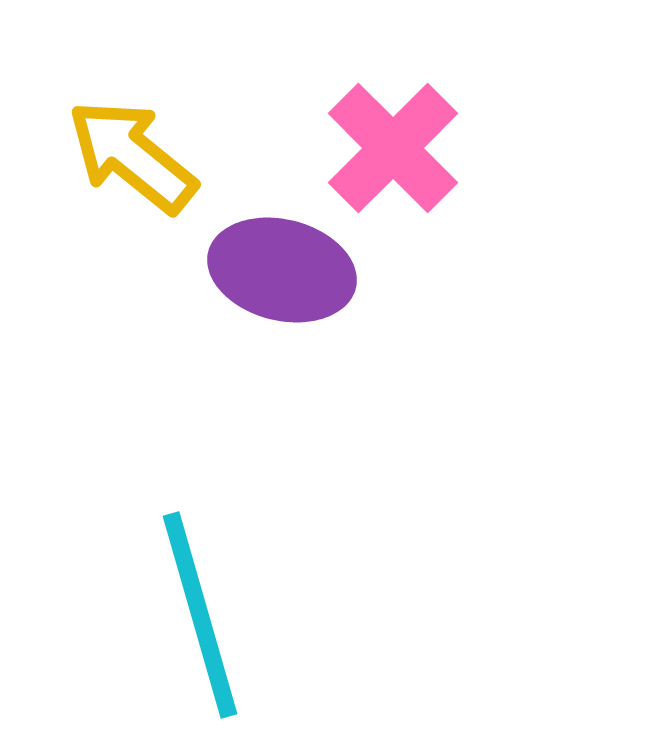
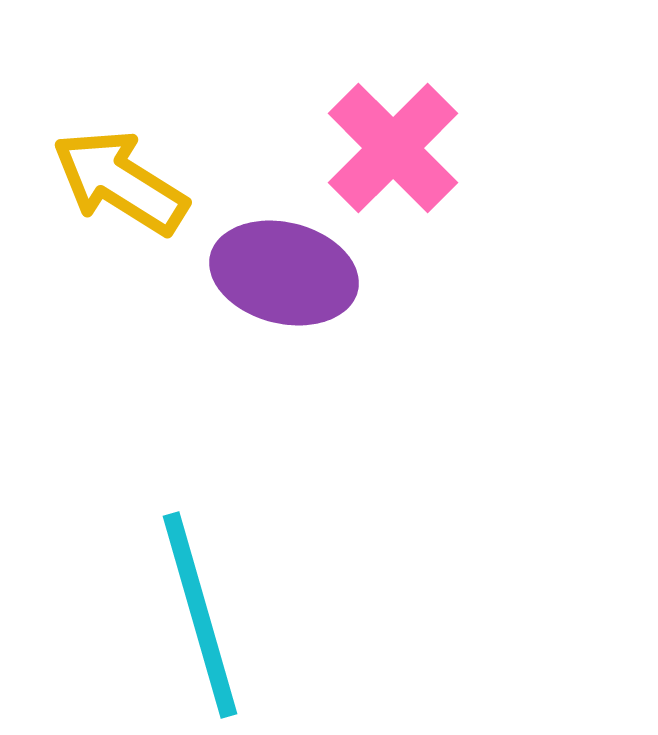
yellow arrow: moved 12 px left, 26 px down; rotated 7 degrees counterclockwise
purple ellipse: moved 2 px right, 3 px down
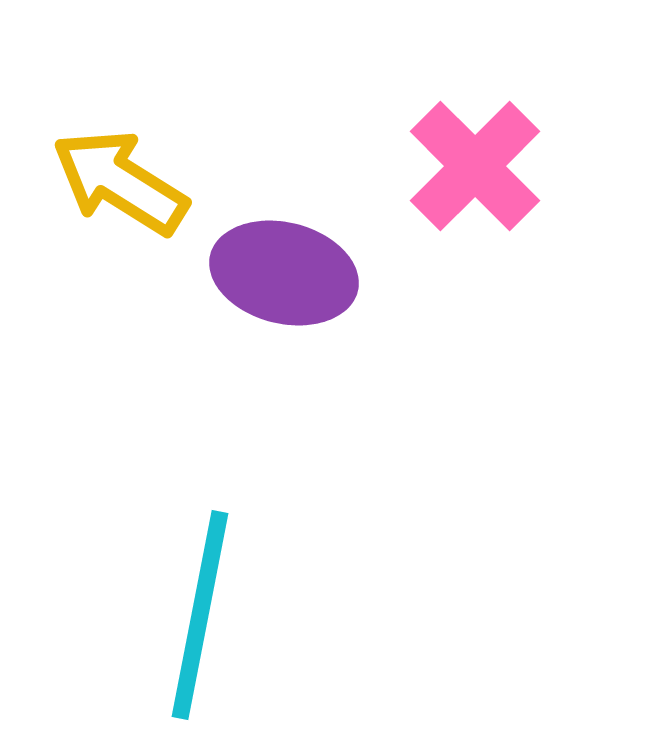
pink cross: moved 82 px right, 18 px down
cyan line: rotated 27 degrees clockwise
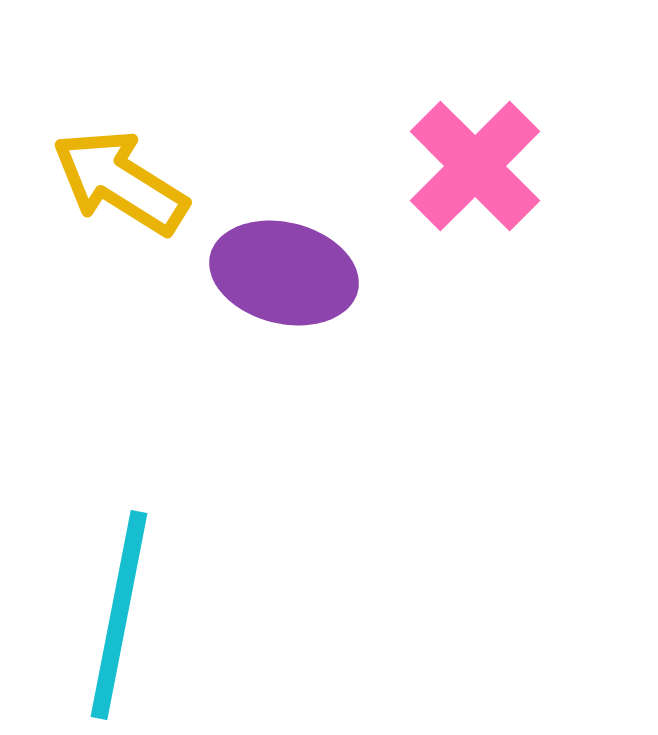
cyan line: moved 81 px left
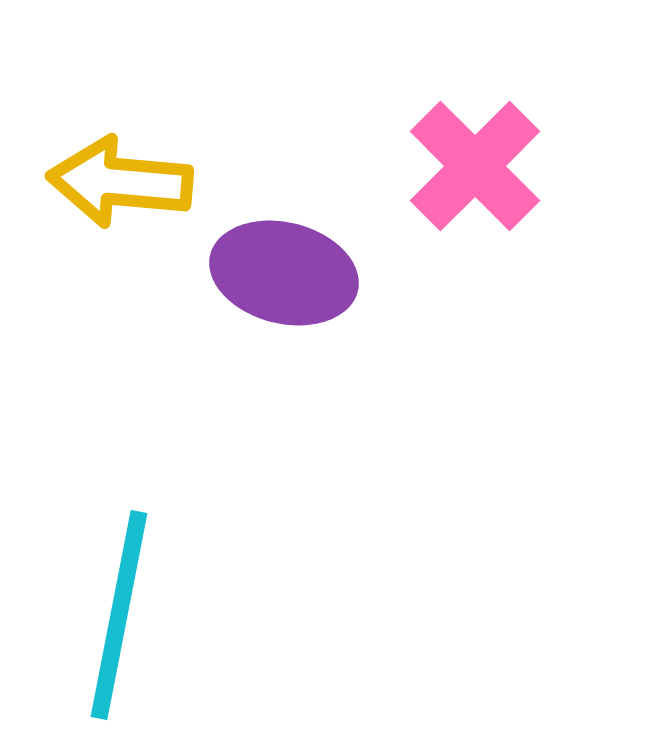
yellow arrow: rotated 27 degrees counterclockwise
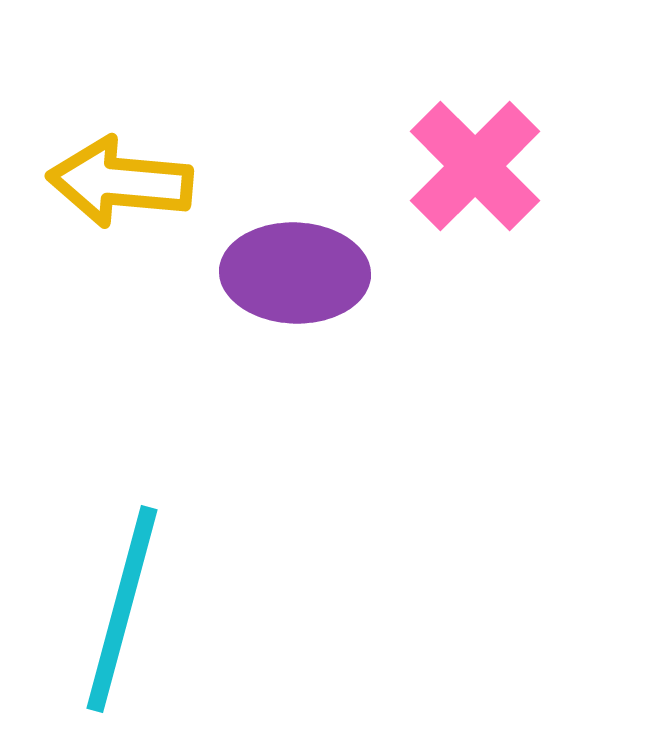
purple ellipse: moved 11 px right; rotated 12 degrees counterclockwise
cyan line: moved 3 px right, 6 px up; rotated 4 degrees clockwise
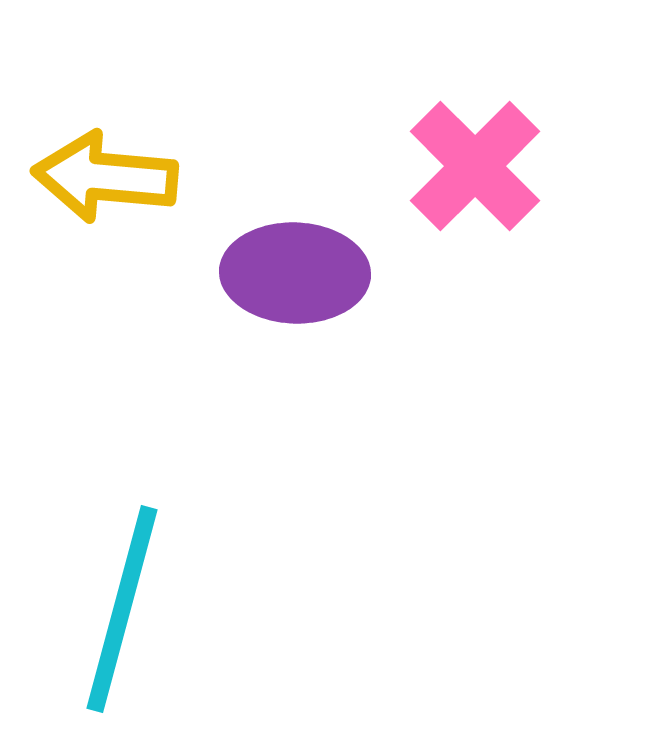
yellow arrow: moved 15 px left, 5 px up
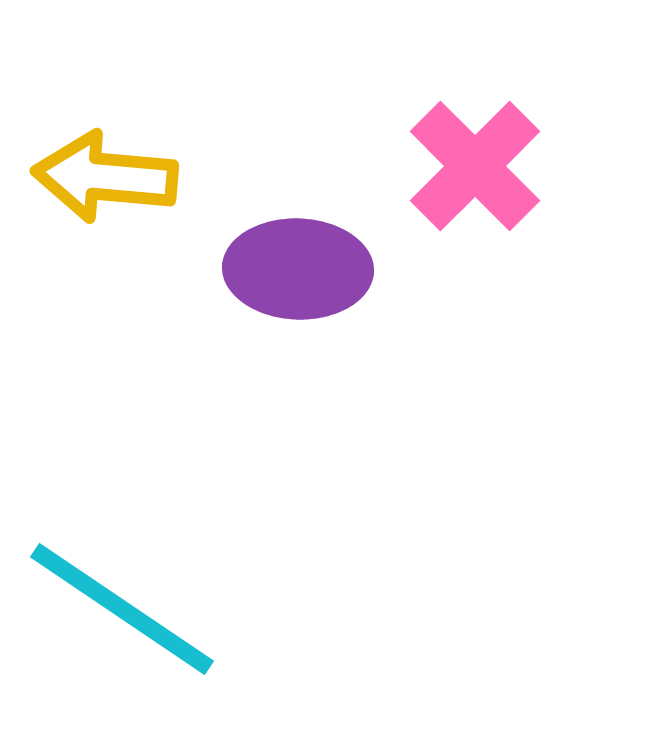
purple ellipse: moved 3 px right, 4 px up
cyan line: rotated 71 degrees counterclockwise
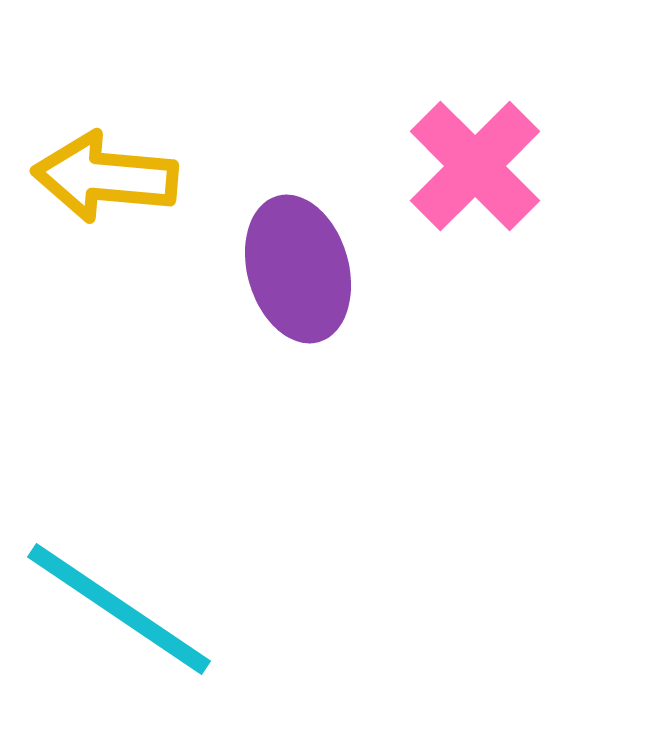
purple ellipse: rotated 72 degrees clockwise
cyan line: moved 3 px left
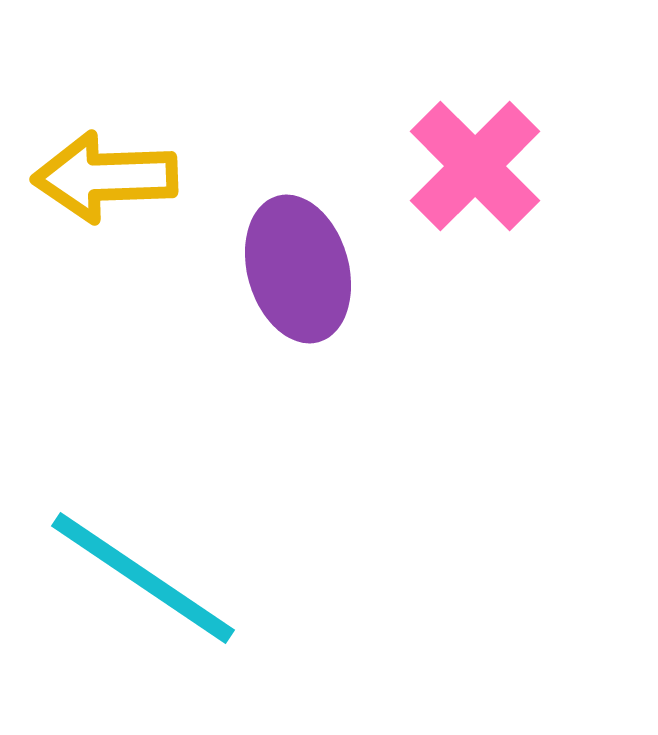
yellow arrow: rotated 7 degrees counterclockwise
cyan line: moved 24 px right, 31 px up
